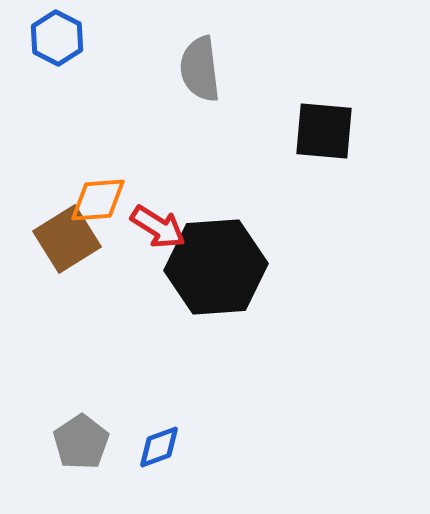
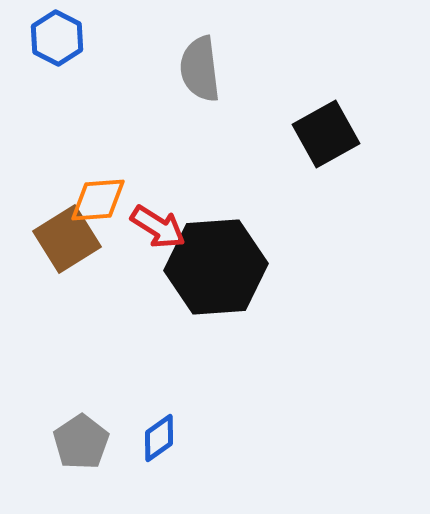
black square: moved 2 px right, 3 px down; rotated 34 degrees counterclockwise
blue diamond: moved 9 px up; rotated 15 degrees counterclockwise
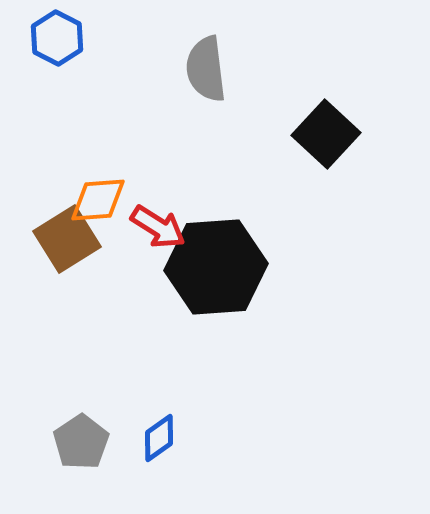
gray semicircle: moved 6 px right
black square: rotated 18 degrees counterclockwise
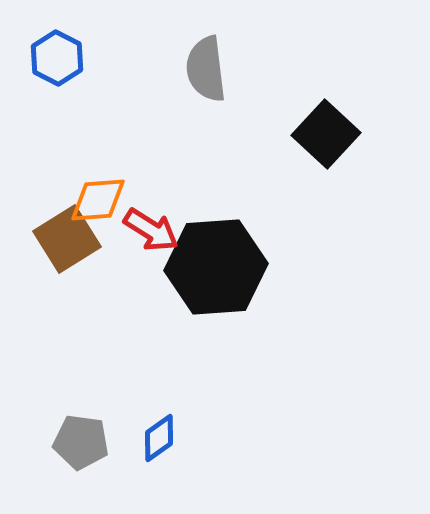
blue hexagon: moved 20 px down
red arrow: moved 7 px left, 3 px down
gray pentagon: rotated 30 degrees counterclockwise
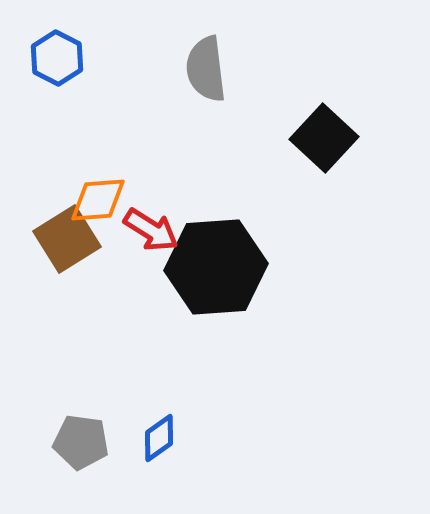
black square: moved 2 px left, 4 px down
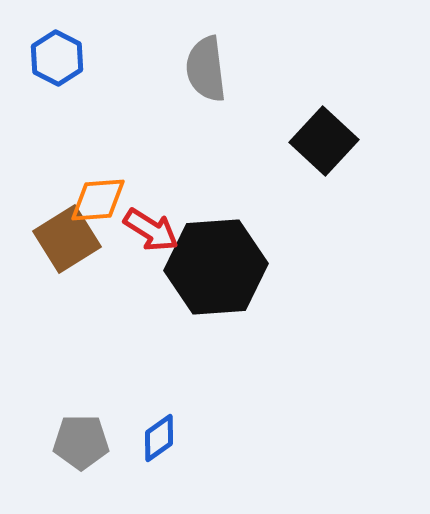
black square: moved 3 px down
gray pentagon: rotated 8 degrees counterclockwise
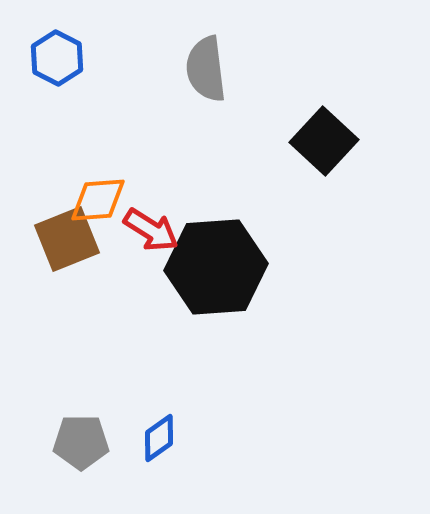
brown square: rotated 10 degrees clockwise
